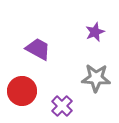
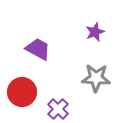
red circle: moved 1 px down
purple cross: moved 4 px left, 3 px down
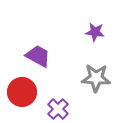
purple star: rotated 30 degrees clockwise
purple trapezoid: moved 7 px down
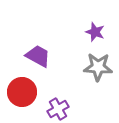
purple star: rotated 12 degrees clockwise
gray star: moved 2 px right, 11 px up
purple cross: rotated 15 degrees clockwise
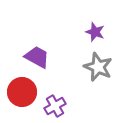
purple trapezoid: moved 1 px left, 1 px down
gray star: rotated 20 degrees clockwise
purple cross: moved 3 px left, 3 px up
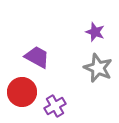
gray star: moved 1 px down
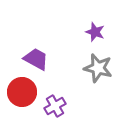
purple trapezoid: moved 1 px left, 2 px down
gray star: rotated 8 degrees counterclockwise
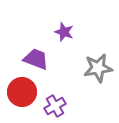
purple star: moved 31 px left
purple trapezoid: rotated 8 degrees counterclockwise
gray star: rotated 24 degrees counterclockwise
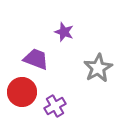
gray star: rotated 20 degrees counterclockwise
